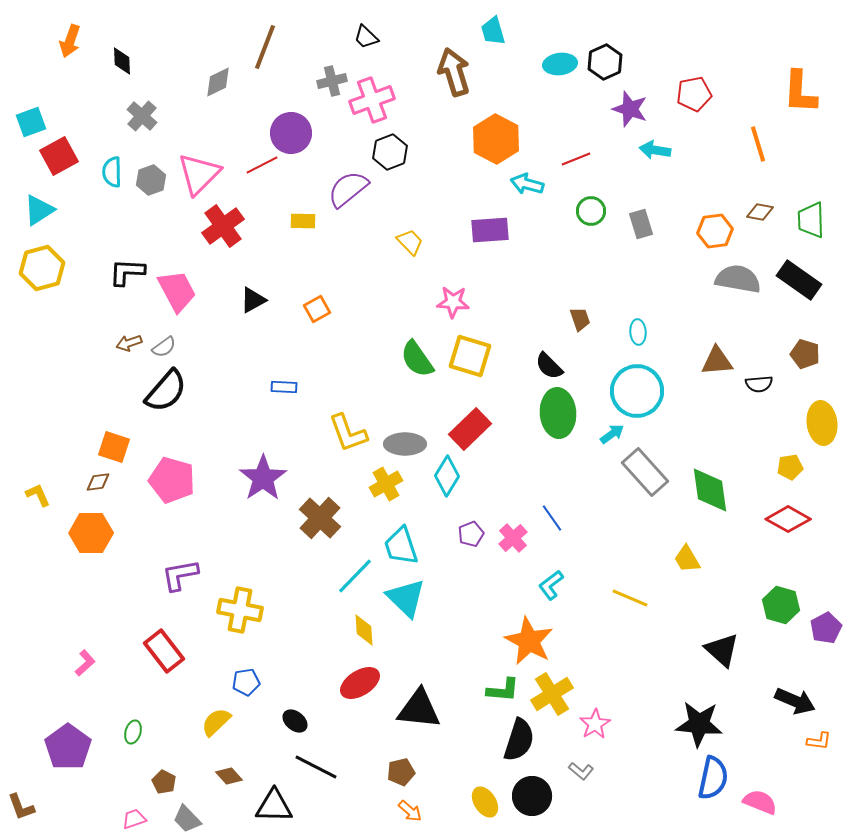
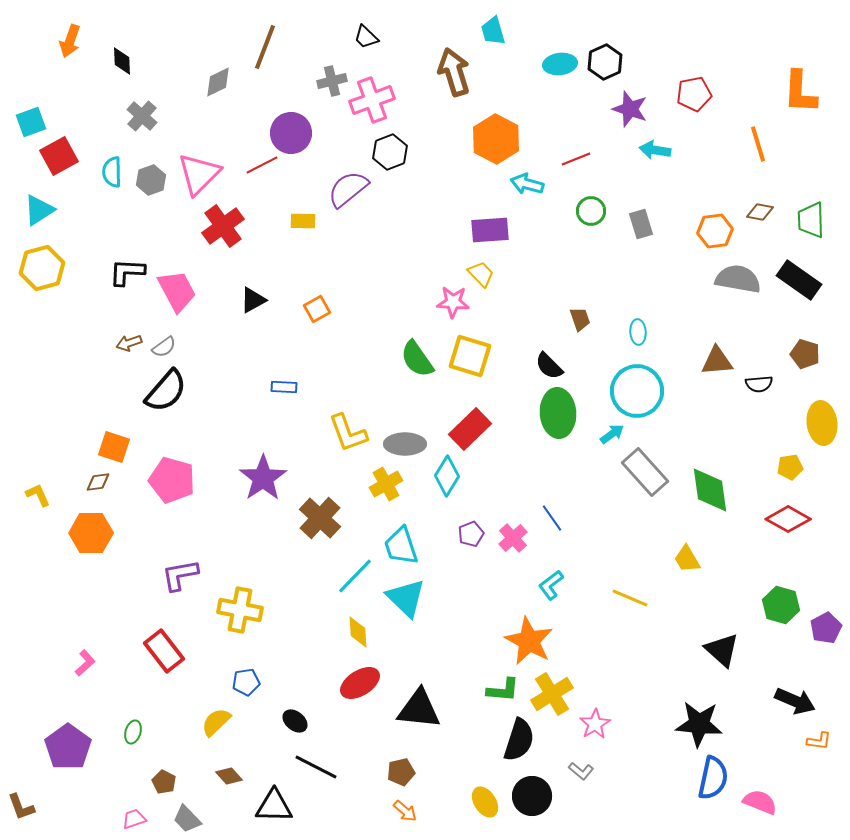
yellow trapezoid at (410, 242): moved 71 px right, 32 px down
yellow diamond at (364, 630): moved 6 px left, 2 px down
orange arrow at (410, 811): moved 5 px left
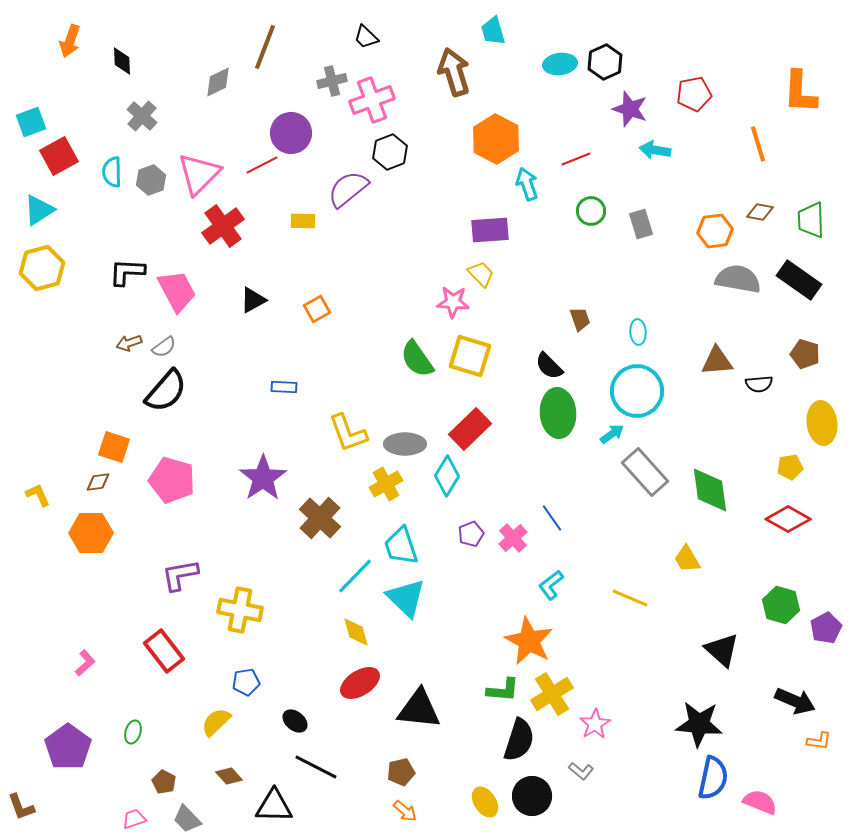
cyan arrow at (527, 184): rotated 56 degrees clockwise
yellow diamond at (358, 632): moved 2 px left; rotated 12 degrees counterclockwise
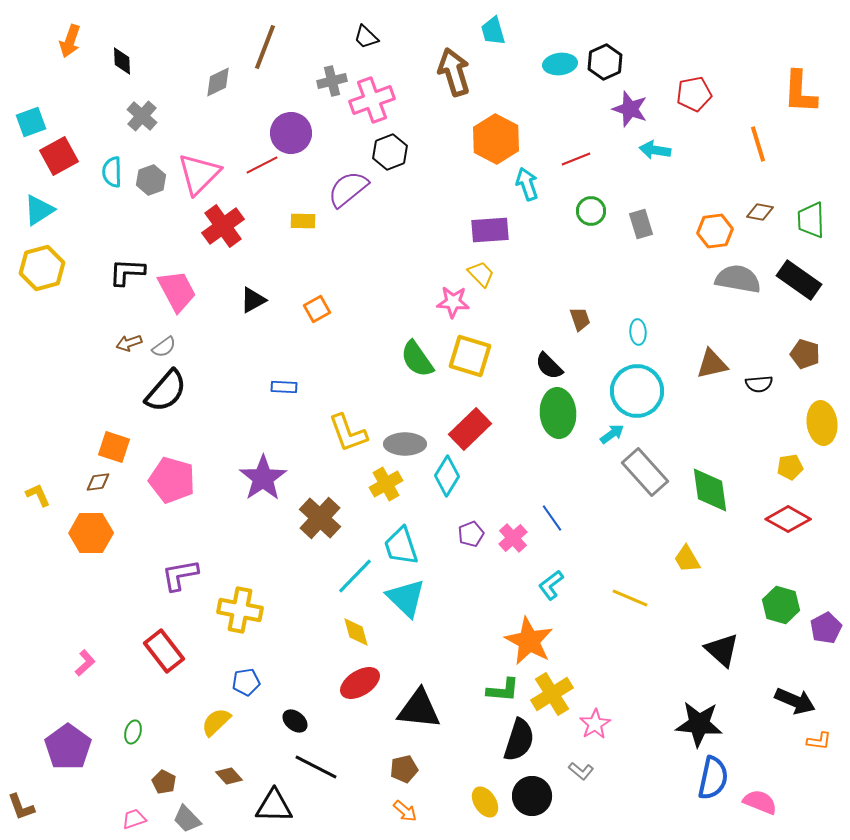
brown triangle at (717, 361): moved 5 px left, 3 px down; rotated 8 degrees counterclockwise
brown pentagon at (401, 772): moved 3 px right, 3 px up
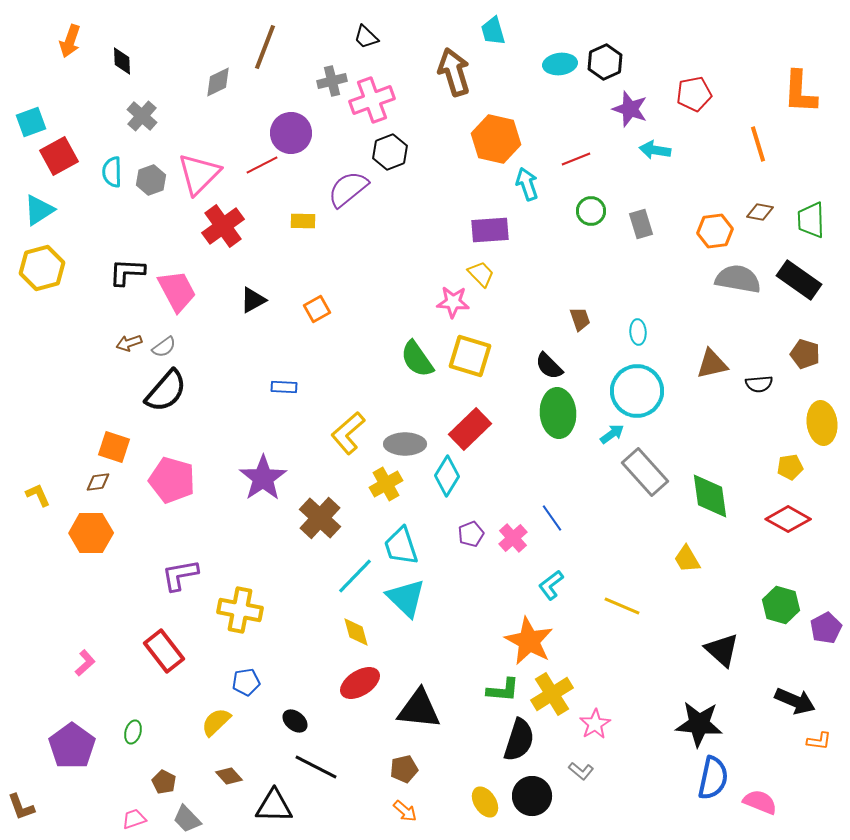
orange hexagon at (496, 139): rotated 15 degrees counterclockwise
yellow L-shape at (348, 433): rotated 69 degrees clockwise
green diamond at (710, 490): moved 6 px down
yellow line at (630, 598): moved 8 px left, 8 px down
purple pentagon at (68, 747): moved 4 px right, 1 px up
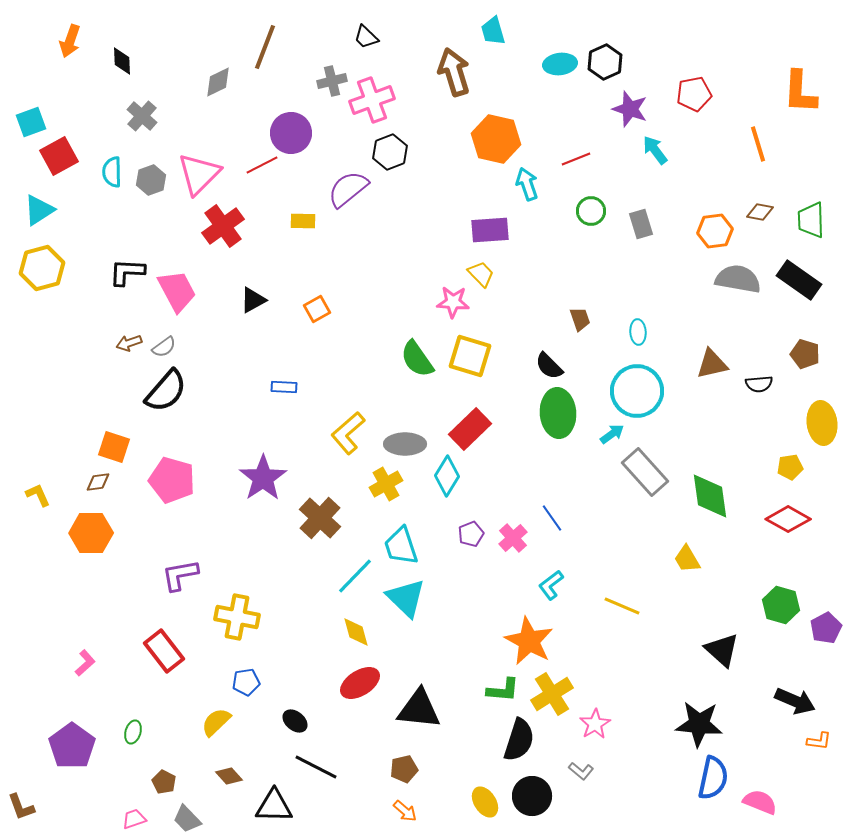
cyan arrow at (655, 150): rotated 44 degrees clockwise
yellow cross at (240, 610): moved 3 px left, 7 px down
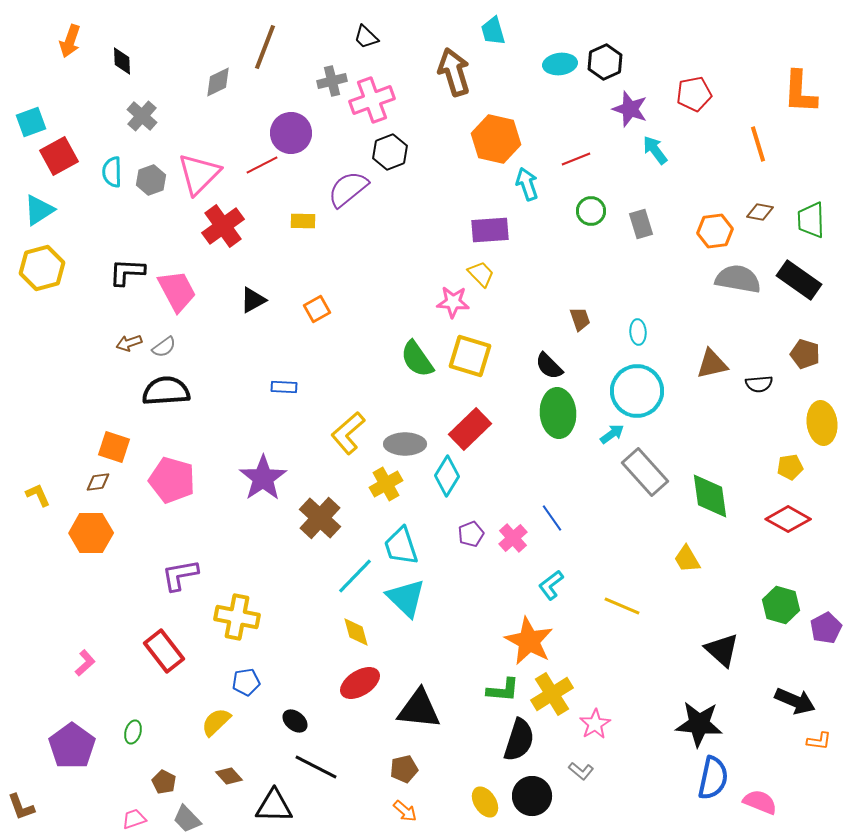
black semicircle at (166, 391): rotated 135 degrees counterclockwise
